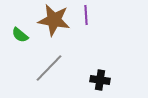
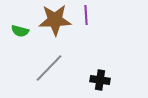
brown star: moved 1 px right; rotated 12 degrees counterclockwise
green semicircle: moved 4 px up; rotated 24 degrees counterclockwise
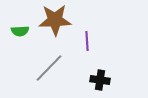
purple line: moved 1 px right, 26 px down
green semicircle: rotated 18 degrees counterclockwise
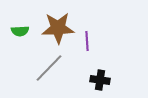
brown star: moved 3 px right, 8 px down
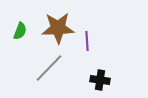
green semicircle: rotated 66 degrees counterclockwise
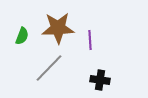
green semicircle: moved 2 px right, 5 px down
purple line: moved 3 px right, 1 px up
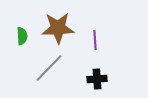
green semicircle: rotated 24 degrees counterclockwise
purple line: moved 5 px right
black cross: moved 3 px left, 1 px up; rotated 12 degrees counterclockwise
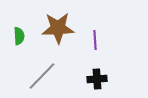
green semicircle: moved 3 px left
gray line: moved 7 px left, 8 px down
